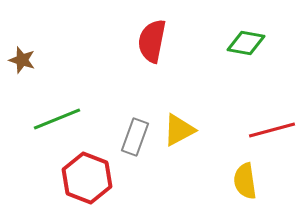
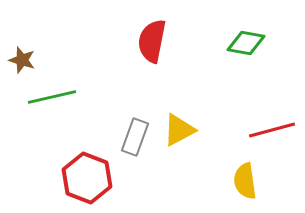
green line: moved 5 px left, 22 px up; rotated 9 degrees clockwise
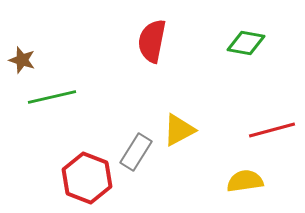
gray rectangle: moved 1 px right, 15 px down; rotated 12 degrees clockwise
yellow semicircle: rotated 90 degrees clockwise
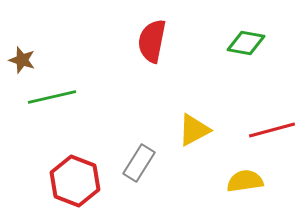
yellow triangle: moved 15 px right
gray rectangle: moved 3 px right, 11 px down
red hexagon: moved 12 px left, 3 px down
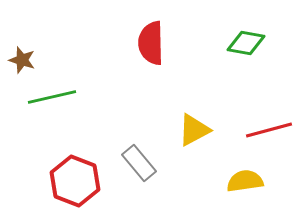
red semicircle: moved 1 px left, 2 px down; rotated 12 degrees counterclockwise
red line: moved 3 px left
gray rectangle: rotated 72 degrees counterclockwise
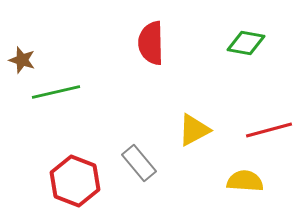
green line: moved 4 px right, 5 px up
yellow semicircle: rotated 12 degrees clockwise
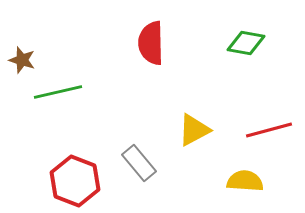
green line: moved 2 px right
